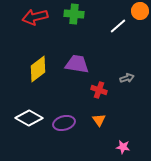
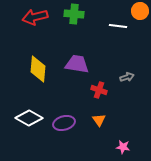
white line: rotated 48 degrees clockwise
yellow diamond: rotated 48 degrees counterclockwise
gray arrow: moved 1 px up
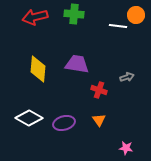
orange circle: moved 4 px left, 4 px down
pink star: moved 3 px right, 1 px down
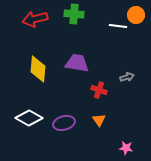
red arrow: moved 2 px down
purple trapezoid: moved 1 px up
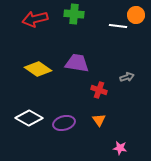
yellow diamond: rotated 60 degrees counterclockwise
pink star: moved 6 px left
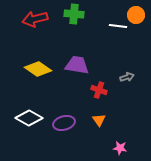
purple trapezoid: moved 2 px down
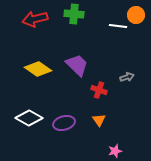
purple trapezoid: rotated 35 degrees clockwise
pink star: moved 5 px left, 3 px down; rotated 24 degrees counterclockwise
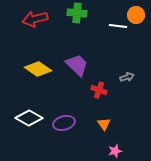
green cross: moved 3 px right, 1 px up
orange triangle: moved 5 px right, 4 px down
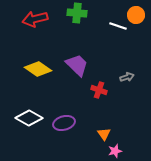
white line: rotated 12 degrees clockwise
orange triangle: moved 10 px down
